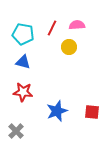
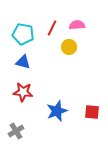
gray cross: rotated 14 degrees clockwise
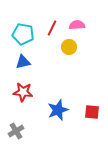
blue triangle: rotated 28 degrees counterclockwise
blue star: moved 1 px right, 1 px up
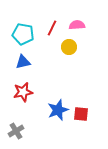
red star: rotated 18 degrees counterclockwise
red square: moved 11 px left, 2 px down
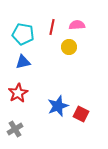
red line: moved 1 px up; rotated 14 degrees counterclockwise
red star: moved 5 px left, 1 px down; rotated 18 degrees counterclockwise
blue star: moved 4 px up
red square: rotated 21 degrees clockwise
gray cross: moved 1 px left, 2 px up
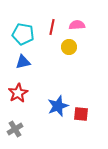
red square: rotated 21 degrees counterclockwise
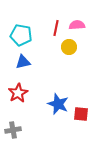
red line: moved 4 px right, 1 px down
cyan pentagon: moved 2 px left, 1 px down
blue star: moved 2 px up; rotated 30 degrees counterclockwise
gray cross: moved 2 px left, 1 px down; rotated 21 degrees clockwise
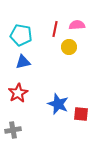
red line: moved 1 px left, 1 px down
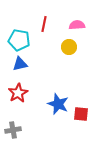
red line: moved 11 px left, 5 px up
cyan pentagon: moved 2 px left, 5 px down
blue triangle: moved 3 px left, 2 px down
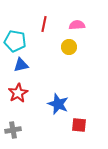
cyan pentagon: moved 4 px left, 1 px down
blue triangle: moved 1 px right, 1 px down
red square: moved 2 px left, 11 px down
